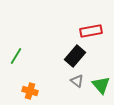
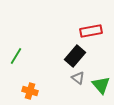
gray triangle: moved 1 px right, 3 px up
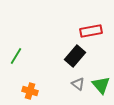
gray triangle: moved 6 px down
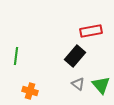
green line: rotated 24 degrees counterclockwise
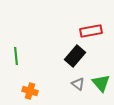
green line: rotated 12 degrees counterclockwise
green triangle: moved 2 px up
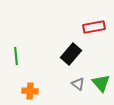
red rectangle: moved 3 px right, 4 px up
black rectangle: moved 4 px left, 2 px up
orange cross: rotated 14 degrees counterclockwise
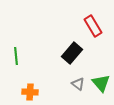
red rectangle: moved 1 px left, 1 px up; rotated 70 degrees clockwise
black rectangle: moved 1 px right, 1 px up
orange cross: moved 1 px down
